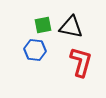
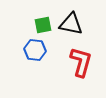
black triangle: moved 3 px up
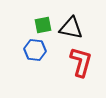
black triangle: moved 4 px down
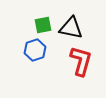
blue hexagon: rotated 25 degrees counterclockwise
red L-shape: moved 1 px up
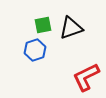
black triangle: rotated 30 degrees counterclockwise
red L-shape: moved 5 px right, 16 px down; rotated 132 degrees counterclockwise
